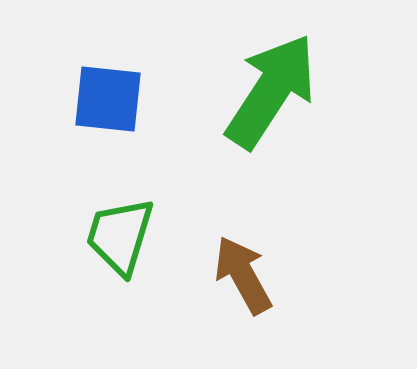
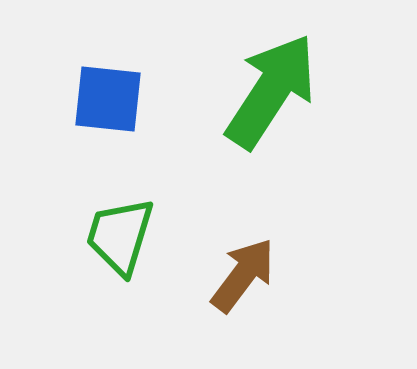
brown arrow: rotated 66 degrees clockwise
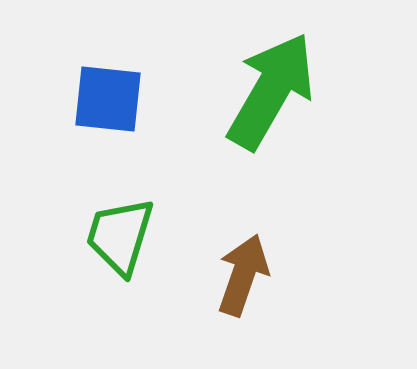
green arrow: rotated 3 degrees counterclockwise
brown arrow: rotated 18 degrees counterclockwise
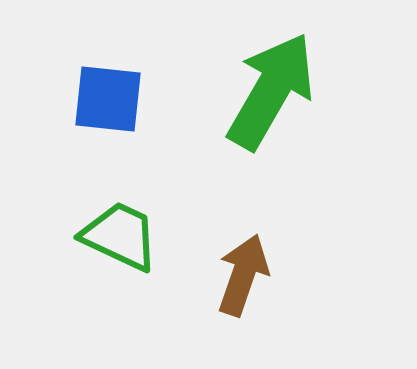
green trapezoid: rotated 98 degrees clockwise
